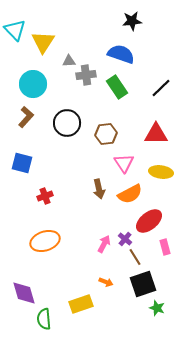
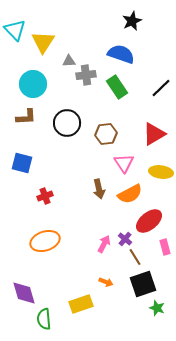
black star: rotated 18 degrees counterclockwise
brown L-shape: rotated 45 degrees clockwise
red triangle: moved 2 px left; rotated 30 degrees counterclockwise
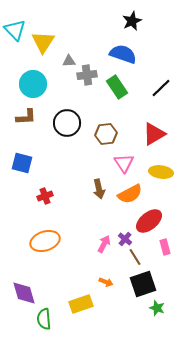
blue semicircle: moved 2 px right
gray cross: moved 1 px right
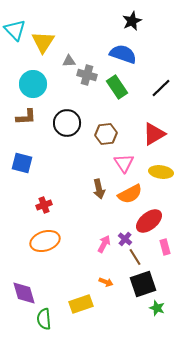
gray cross: rotated 24 degrees clockwise
red cross: moved 1 px left, 9 px down
